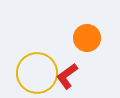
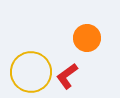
yellow circle: moved 6 px left, 1 px up
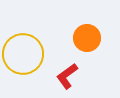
yellow circle: moved 8 px left, 18 px up
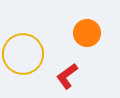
orange circle: moved 5 px up
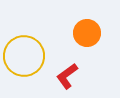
yellow circle: moved 1 px right, 2 px down
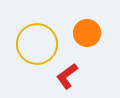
yellow circle: moved 13 px right, 12 px up
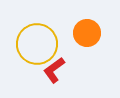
red L-shape: moved 13 px left, 6 px up
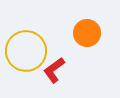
yellow circle: moved 11 px left, 7 px down
